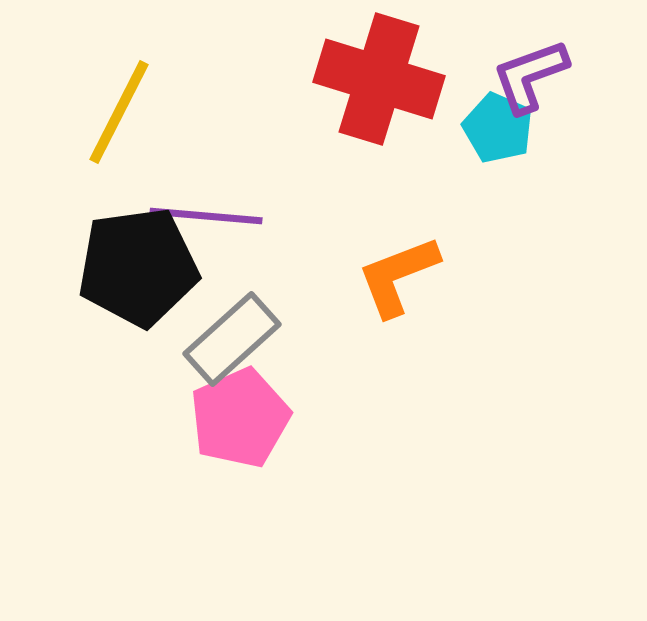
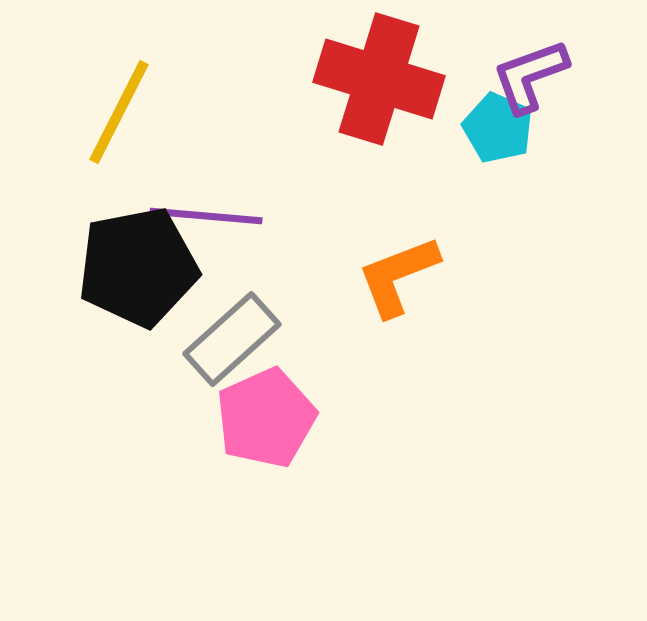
black pentagon: rotated 3 degrees counterclockwise
pink pentagon: moved 26 px right
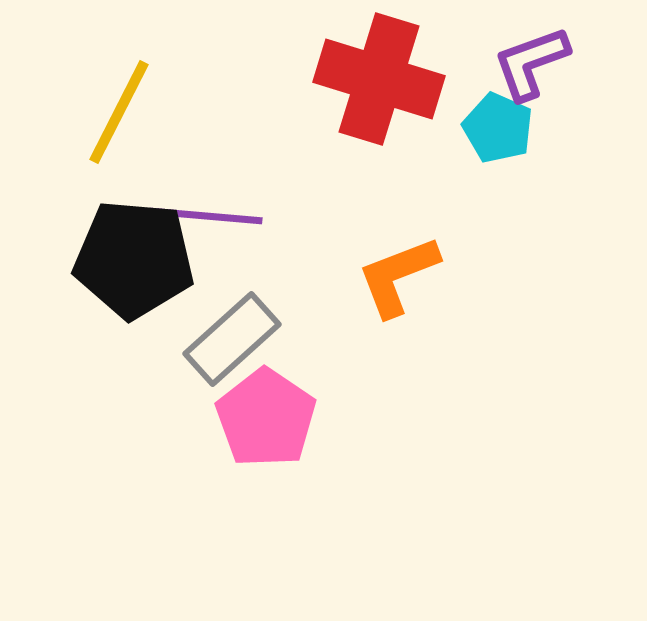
purple L-shape: moved 1 px right, 13 px up
black pentagon: moved 4 px left, 8 px up; rotated 16 degrees clockwise
pink pentagon: rotated 14 degrees counterclockwise
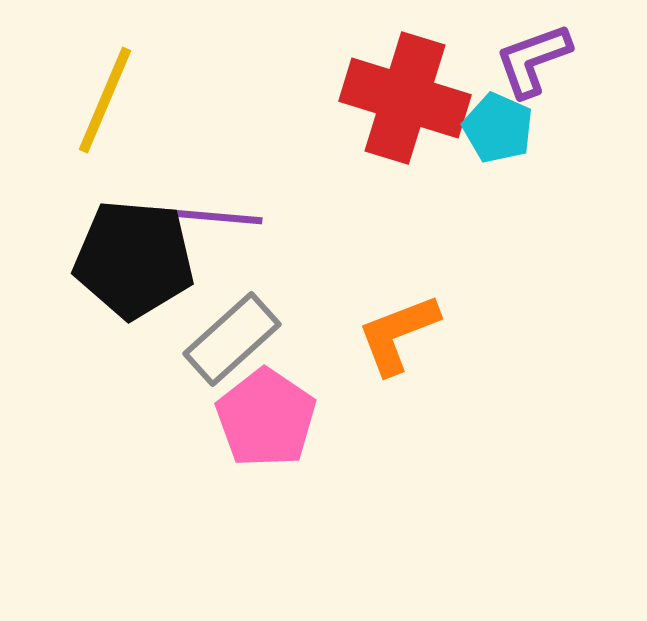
purple L-shape: moved 2 px right, 3 px up
red cross: moved 26 px right, 19 px down
yellow line: moved 14 px left, 12 px up; rotated 4 degrees counterclockwise
orange L-shape: moved 58 px down
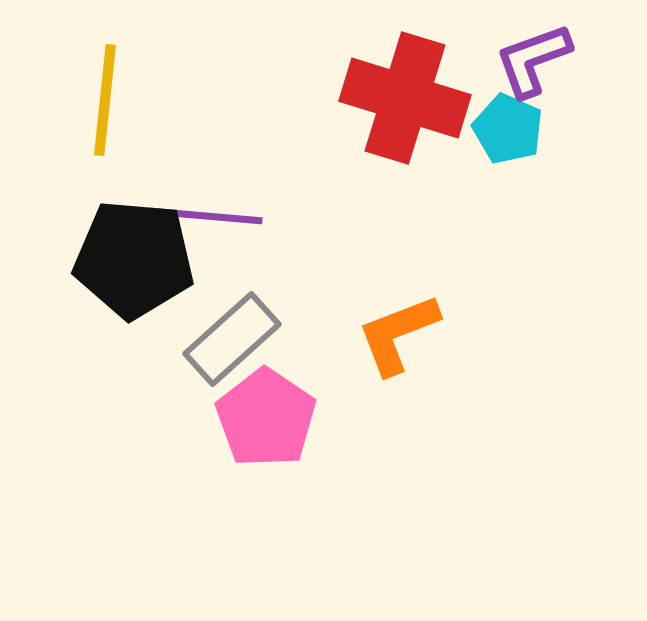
yellow line: rotated 17 degrees counterclockwise
cyan pentagon: moved 10 px right, 1 px down
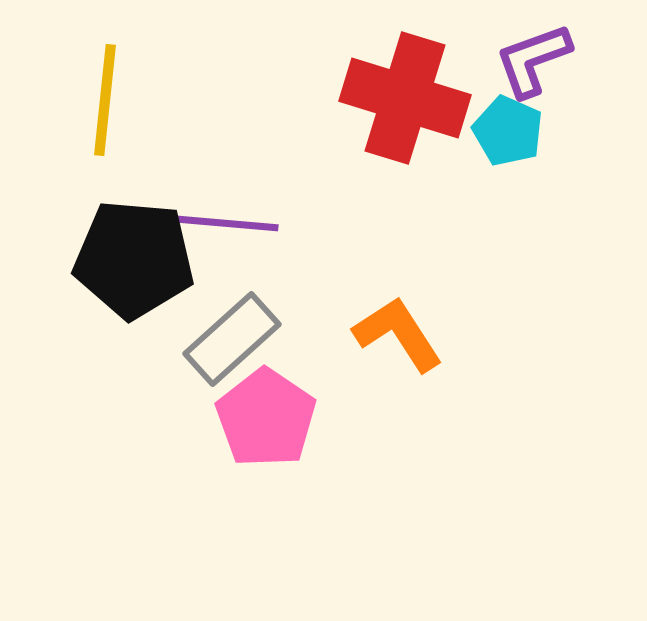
cyan pentagon: moved 2 px down
purple line: moved 16 px right, 7 px down
orange L-shape: rotated 78 degrees clockwise
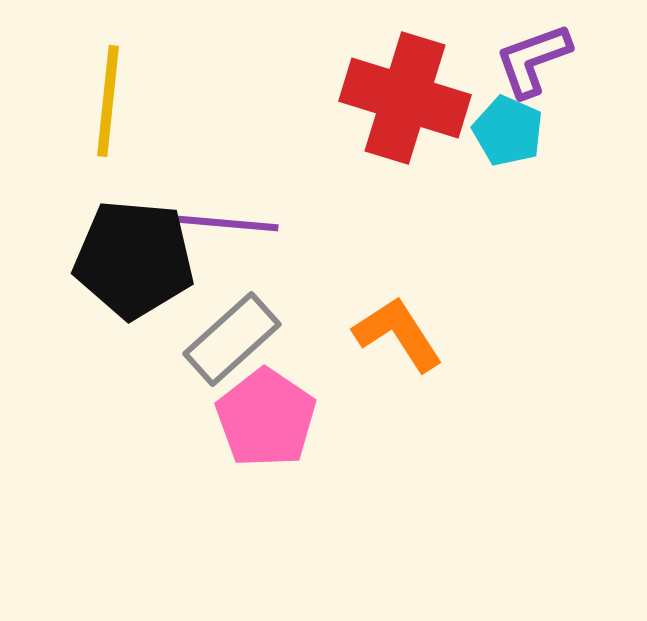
yellow line: moved 3 px right, 1 px down
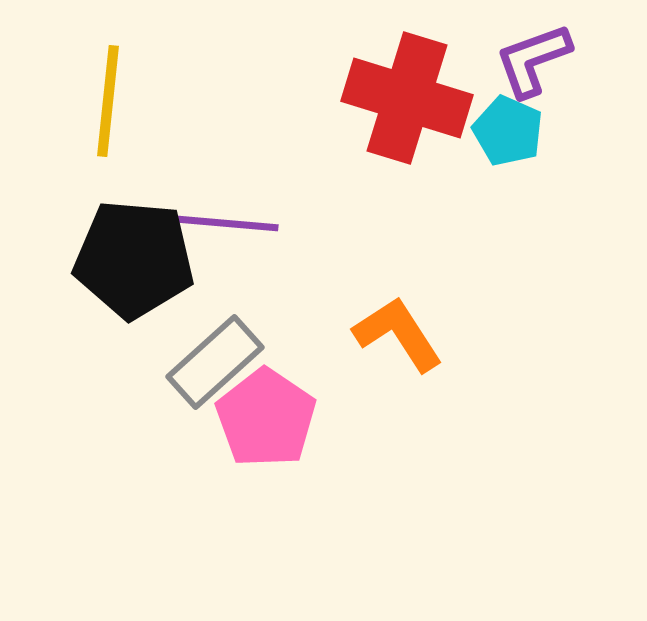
red cross: moved 2 px right
gray rectangle: moved 17 px left, 23 px down
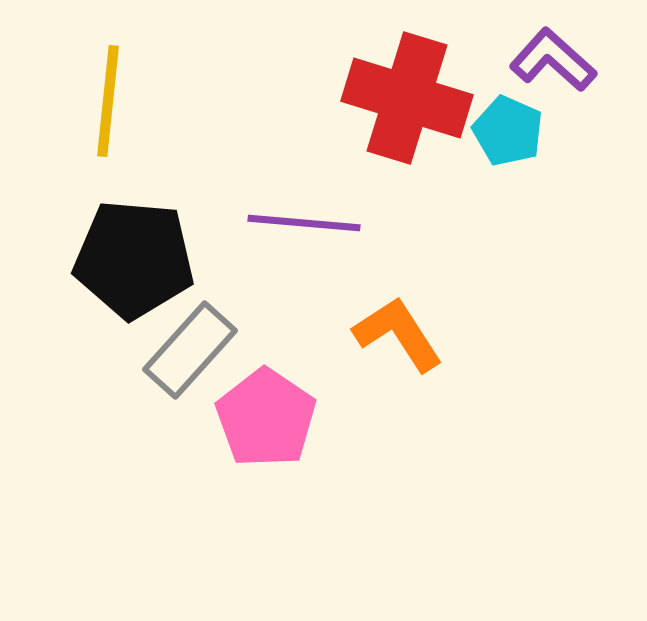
purple L-shape: moved 20 px right; rotated 62 degrees clockwise
purple line: moved 82 px right
gray rectangle: moved 25 px left, 12 px up; rotated 6 degrees counterclockwise
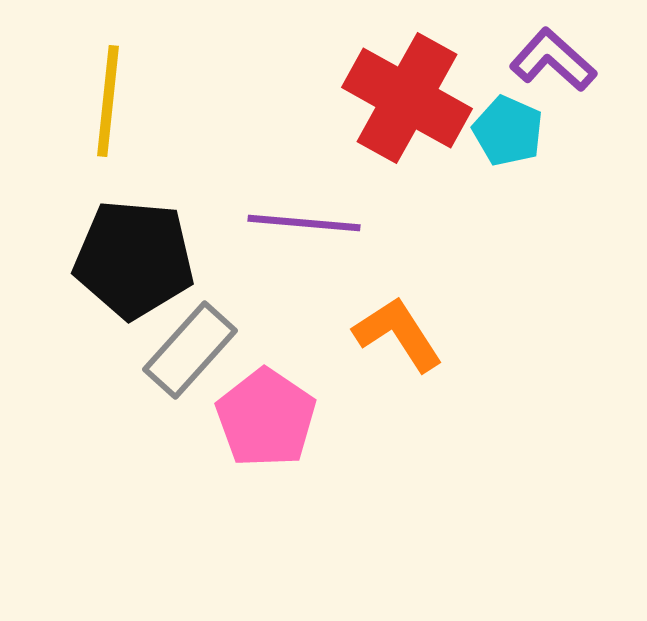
red cross: rotated 12 degrees clockwise
